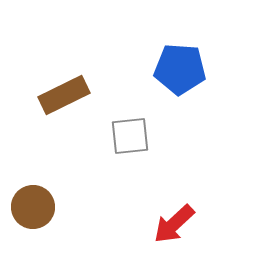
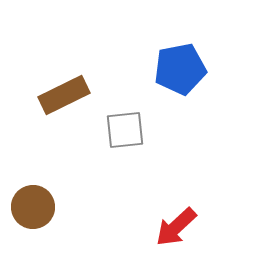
blue pentagon: rotated 15 degrees counterclockwise
gray square: moved 5 px left, 6 px up
red arrow: moved 2 px right, 3 px down
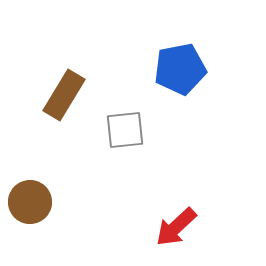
brown rectangle: rotated 33 degrees counterclockwise
brown circle: moved 3 px left, 5 px up
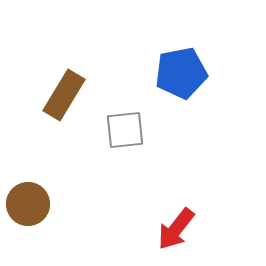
blue pentagon: moved 1 px right, 4 px down
brown circle: moved 2 px left, 2 px down
red arrow: moved 2 px down; rotated 9 degrees counterclockwise
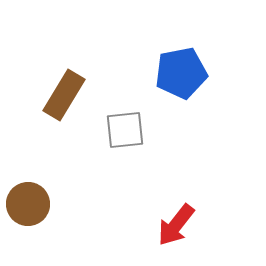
red arrow: moved 4 px up
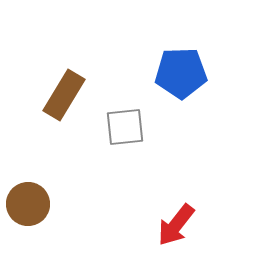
blue pentagon: rotated 9 degrees clockwise
gray square: moved 3 px up
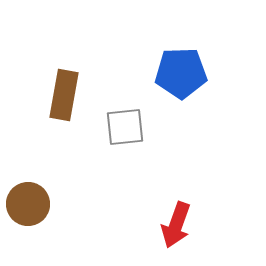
brown rectangle: rotated 21 degrees counterclockwise
red arrow: rotated 18 degrees counterclockwise
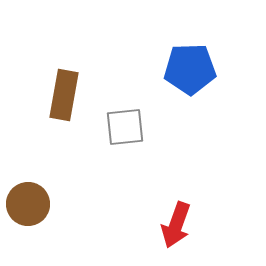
blue pentagon: moved 9 px right, 4 px up
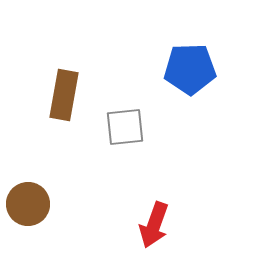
red arrow: moved 22 px left
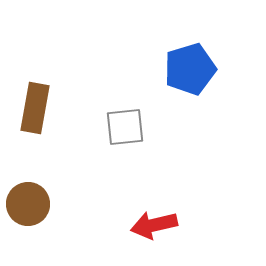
blue pentagon: rotated 15 degrees counterclockwise
brown rectangle: moved 29 px left, 13 px down
red arrow: rotated 57 degrees clockwise
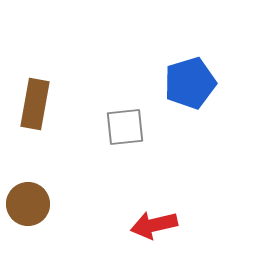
blue pentagon: moved 14 px down
brown rectangle: moved 4 px up
